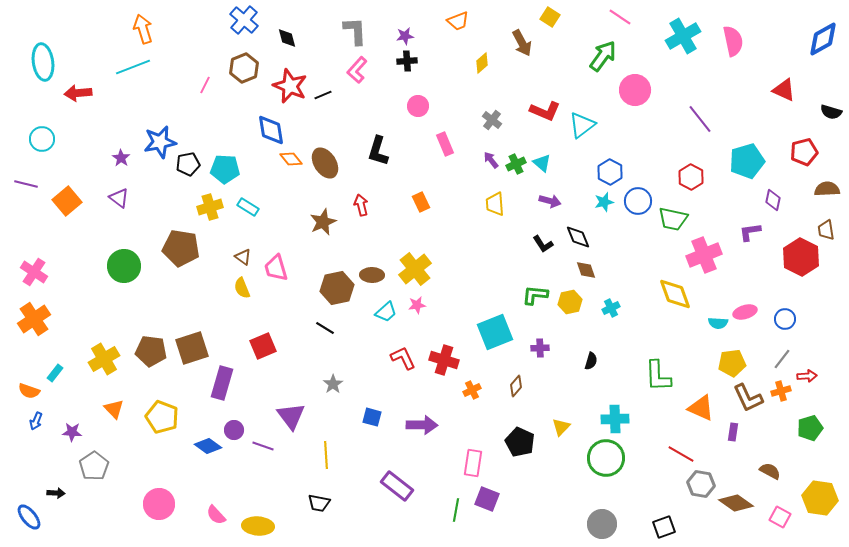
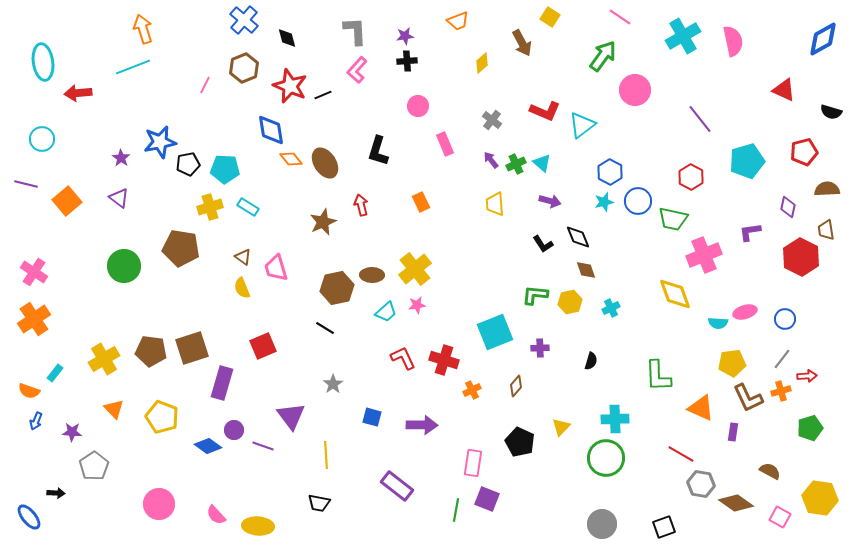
purple diamond at (773, 200): moved 15 px right, 7 px down
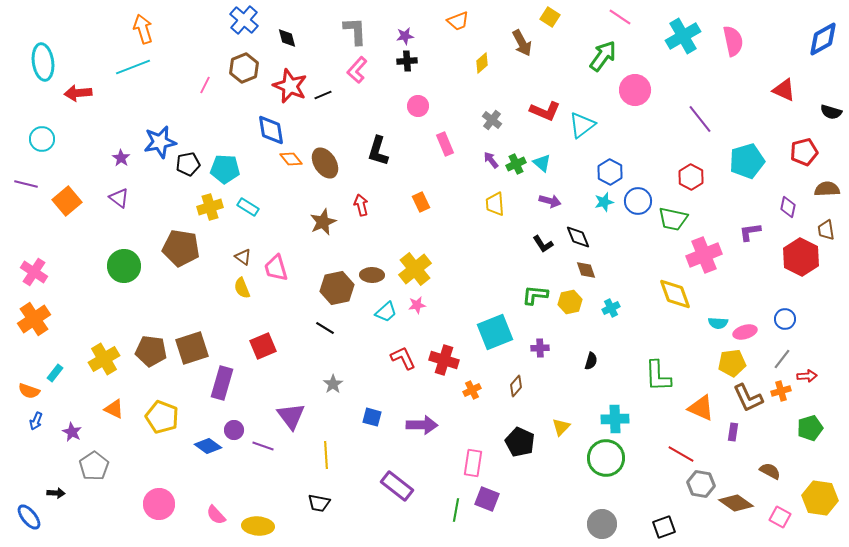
pink ellipse at (745, 312): moved 20 px down
orange triangle at (114, 409): rotated 20 degrees counterclockwise
purple star at (72, 432): rotated 24 degrees clockwise
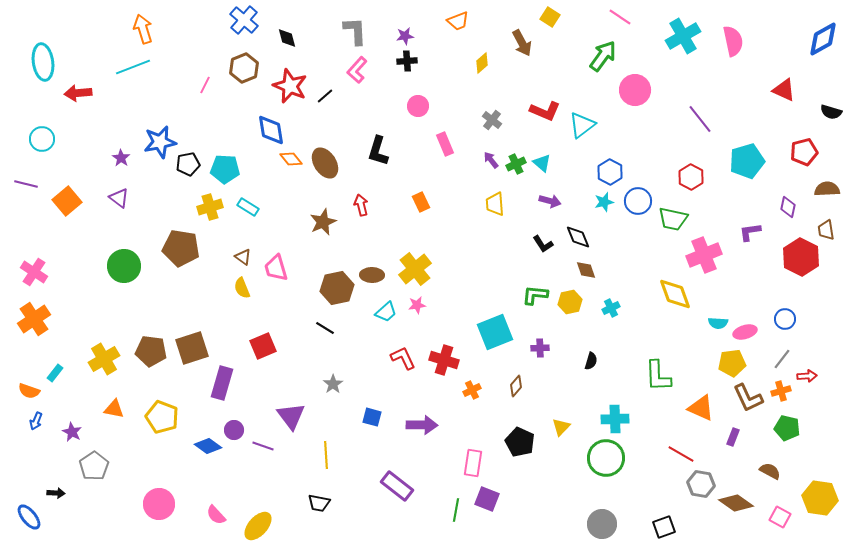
black line at (323, 95): moved 2 px right, 1 px down; rotated 18 degrees counterclockwise
orange triangle at (114, 409): rotated 15 degrees counterclockwise
green pentagon at (810, 428): moved 23 px left; rotated 30 degrees clockwise
purple rectangle at (733, 432): moved 5 px down; rotated 12 degrees clockwise
yellow ellipse at (258, 526): rotated 52 degrees counterclockwise
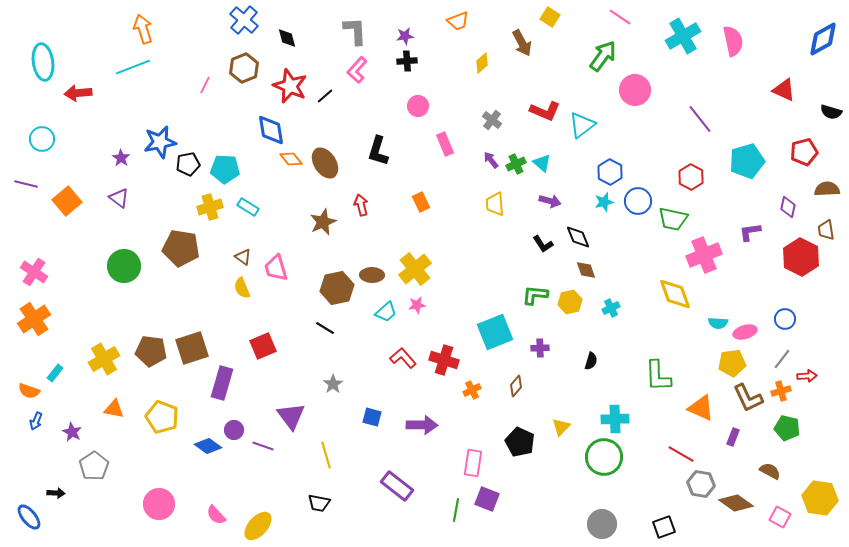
red L-shape at (403, 358): rotated 16 degrees counterclockwise
yellow line at (326, 455): rotated 12 degrees counterclockwise
green circle at (606, 458): moved 2 px left, 1 px up
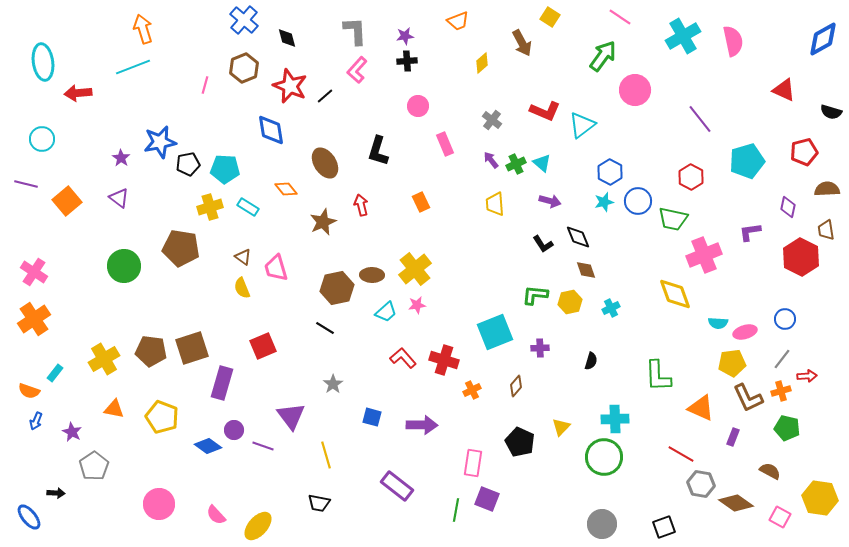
pink line at (205, 85): rotated 12 degrees counterclockwise
orange diamond at (291, 159): moved 5 px left, 30 px down
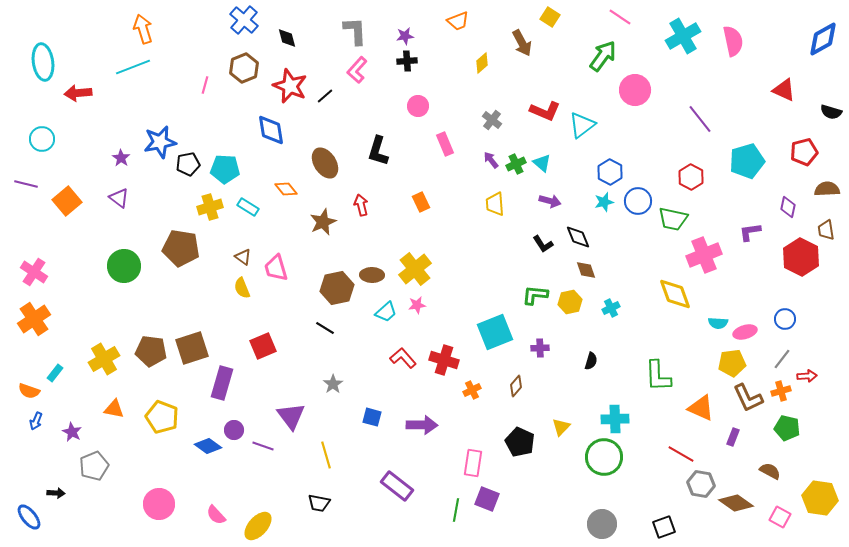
gray pentagon at (94, 466): rotated 12 degrees clockwise
